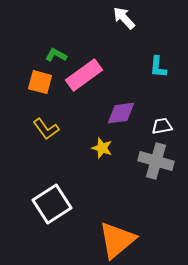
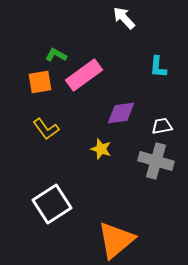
orange square: rotated 25 degrees counterclockwise
yellow star: moved 1 px left, 1 px down
orange triangle: moved 1 px left
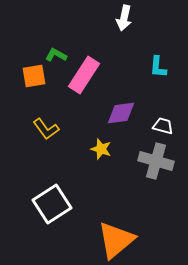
white arrow: rotated 125 degrees counterclockwise
pink rectangle: rotated 21 degrees counterclockwise
orange square: moved 6 px left, 6 px up
white trapezoid: moved 1 px right; rotated 25 degrees clockwise
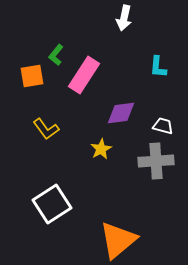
green L-shape: rotated 80 degrees counterclockwise
orange square: moved 2 px left
yellow star: rotated 25 degrees clockwise
gray cross: rotated 20 degrees counterclockwise
orange triangle: moved 2 px right
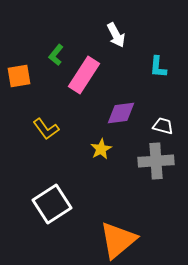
white arrow: moved 8 px left, 17 px down; rotated 40 degrees counterclockwise
orange square: moved 13 px left
